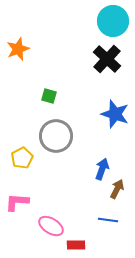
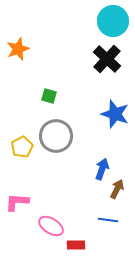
yellow pentagon: moved 11 px up
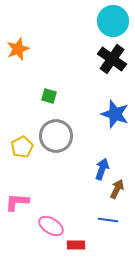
black cross: moved 5 px right; rotated 8 degrees counterclockwise
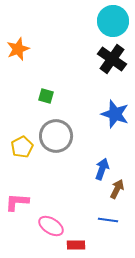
green square: moved 3 px left
